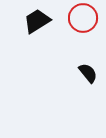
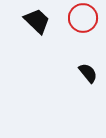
black trapezoid: rotated 76 degrees clockwise
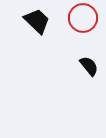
black semicircle: moved 1 px right, 7 px up
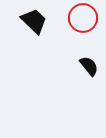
black trapezoid: moved 3 px left
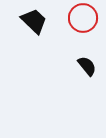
black semicircle: moved 2 px left
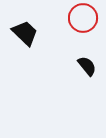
black trapezoid: moved 9 px left, 12 px down
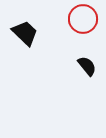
red circle: moved 1 px down
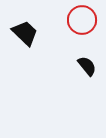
red circle: moved 1 px left, 1 px down
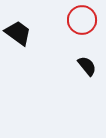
black trapezoid: moved 7 px left; rotated 8 degrees counterclockwise
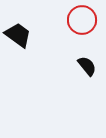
black trapezoid: moved 2 px down
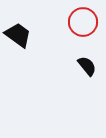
red circle: moved 1 px right, 2 px down
